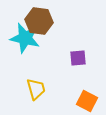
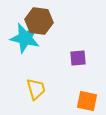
orange square: rotated 15 degrees counterclockwise
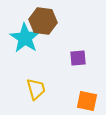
brown hexagon: moved 4 px right
cyan star: rotated 20 degrees clockwise
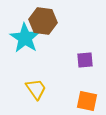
purple square: moved 7 px right, 2 px down
yellow trapezoid: rotated 20 degrees counterclockwise
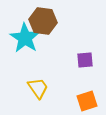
yellow trapezoid: moved 2 px right, 1 px up
orange square: rotated 30 degrees counterclockwise
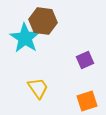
purple square: rotated 18 degrees counterclockwise
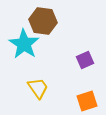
cyan star: moved 1 px left, 6 px down
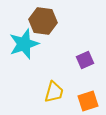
cyan star: rotated 20 degrees clockwise
yellow trapezoid: moved 16 px right, 4 px down; rotated 50 degrees clockwise
orange square: moved 1 px right
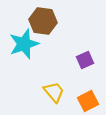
yellow trapezoid: rotated 55 degrees counterclockwise
orange square: rotated 10 degrees counterclockwise
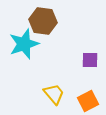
purple square: moved 5 px right; rotated 24 degrees clockwise
yellow trapezoid: moved 2 px down
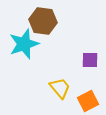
yellow trapezoid: moved 6 px right, 6 px up
